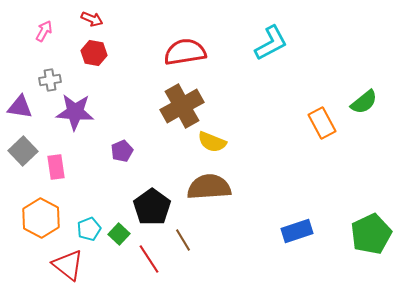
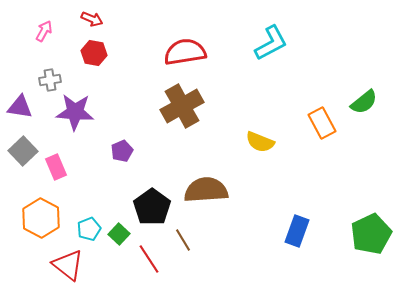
yellow semicircle: moved 48 px right
pink rectangle: rotated 15 degrees counterclockwise
brown semicircle: moved 3 px left, 3 px down
blue rectangle: rotated 52 degrees counterclockwise
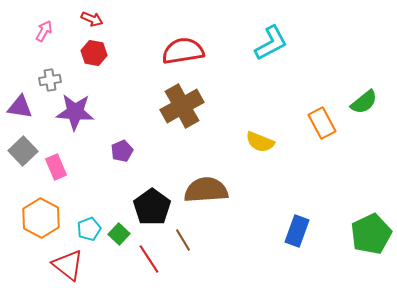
red semicircle: moved 2 px left, 1 px up
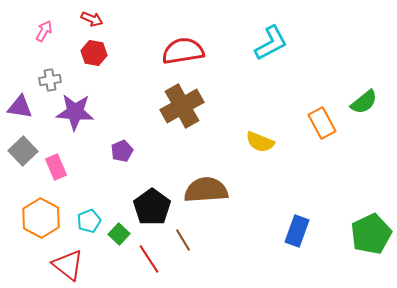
cyan pentagon: moved 8 px up
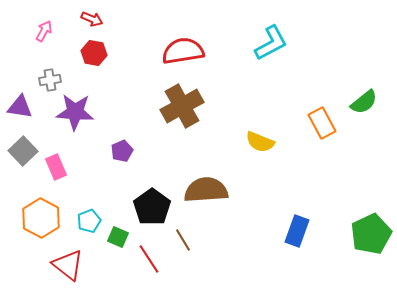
green square: moved 1 px left, 3 px down; rotated 20 degrees counterclockwise
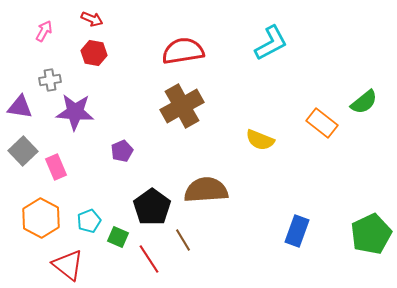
orange rectangle: rotated 24 degrees counterclockwise
yellow semicircle: moved 2 px up
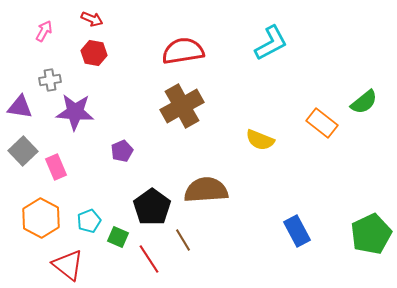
blue rectangle: rotated 48 degrees counterclockwise
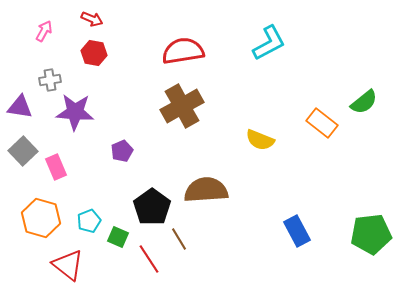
cyan L-shape: moved 2 px left
orange hexagon: rotated 12 degrees counterclockwise
green pentagon: rotated 18 degrees clockwise
brown line: moved 4 px left, 1 px up
